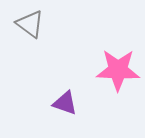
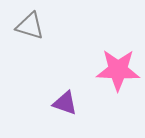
gray triangle: moved 2 px down; rotated 20 degrees counterclockwise
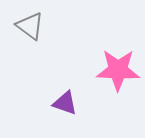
gray triangle: rotated 20 degrees clockwise
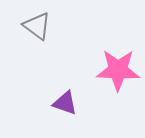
gray triangle: moved 7 px right
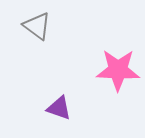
purple triangle: moved 6 px left, 5 px down
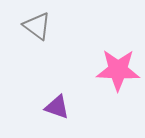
purple triangle: moved 2 px left, 1 px up
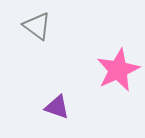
pink star: rotated 27 degrees counterclockwise
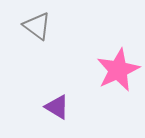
purple triangle: rotated 12 degrees clockwise
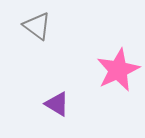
purple triangle: moved 3 px up
